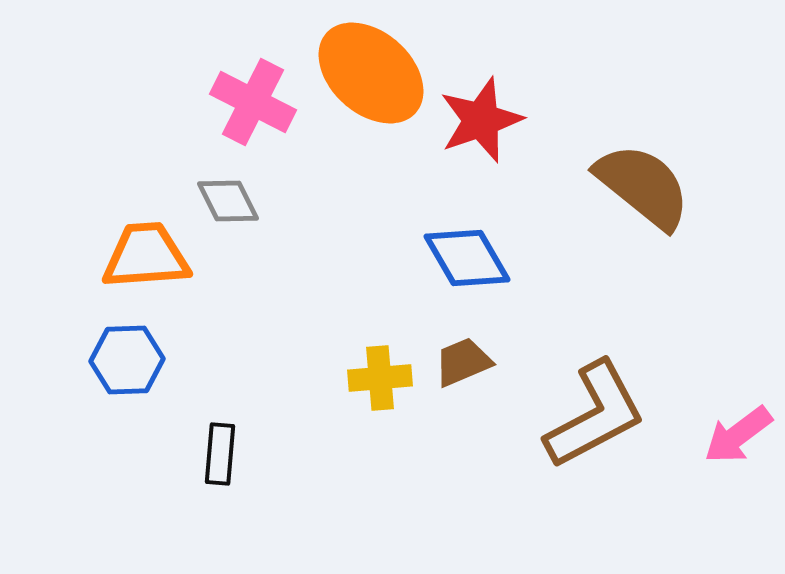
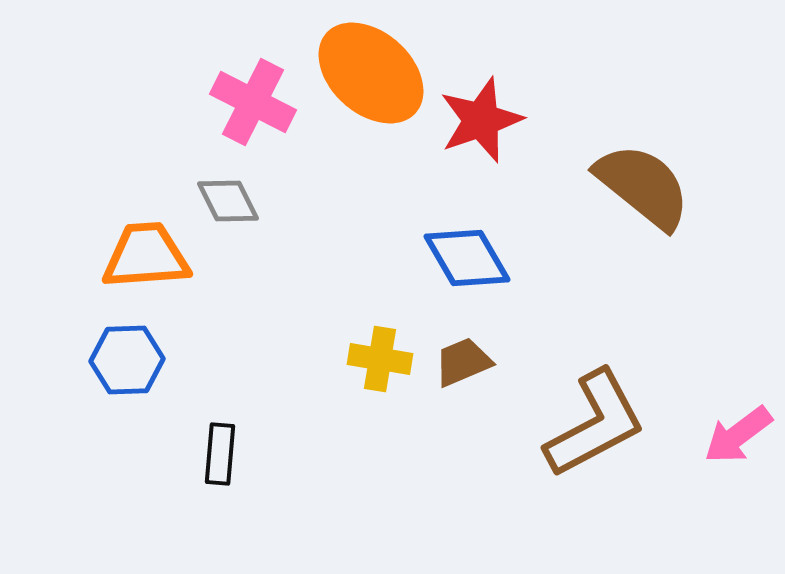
yellow cross: moved 19 px up; rotated 14 degrees clockwise
brown L-shape: moved 9 px down
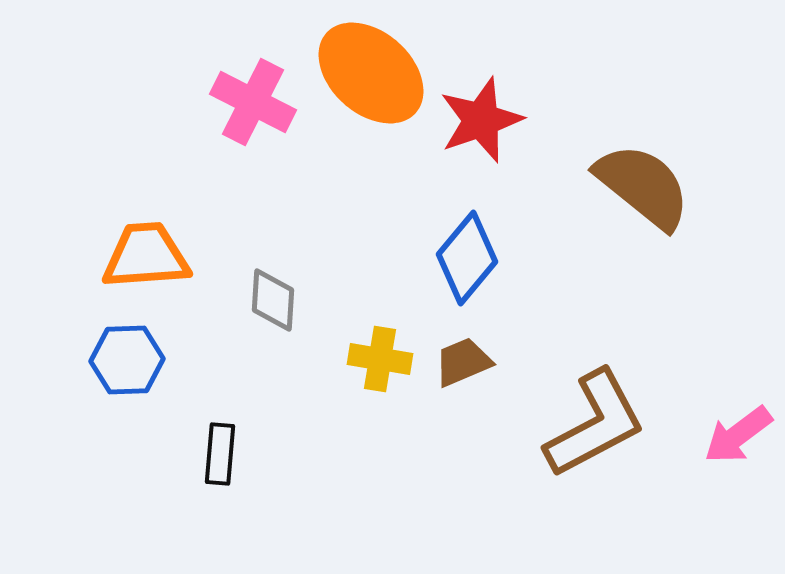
gray diamond: moved 45 px right, 99 px down; rotated 30 degrees clockwise
blue diamond: rotated 70 degrees clockwise
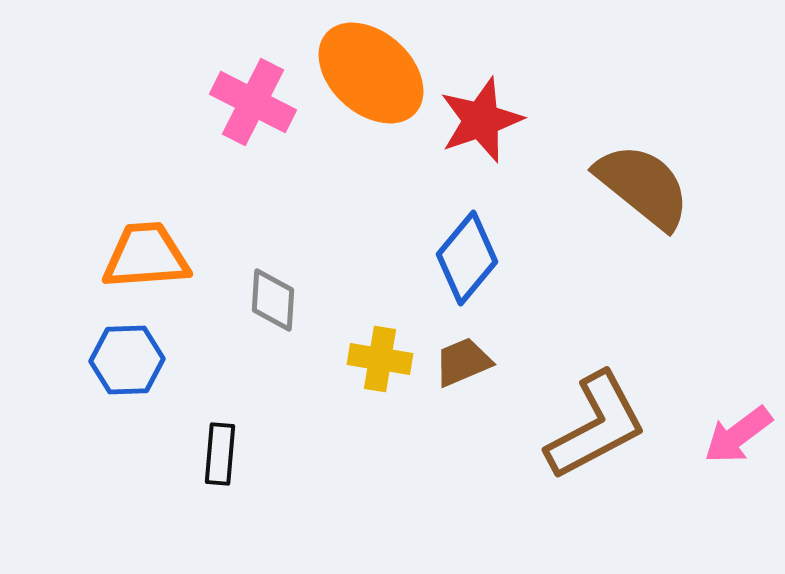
brown L-shape: moved 1 px right, 2 px down
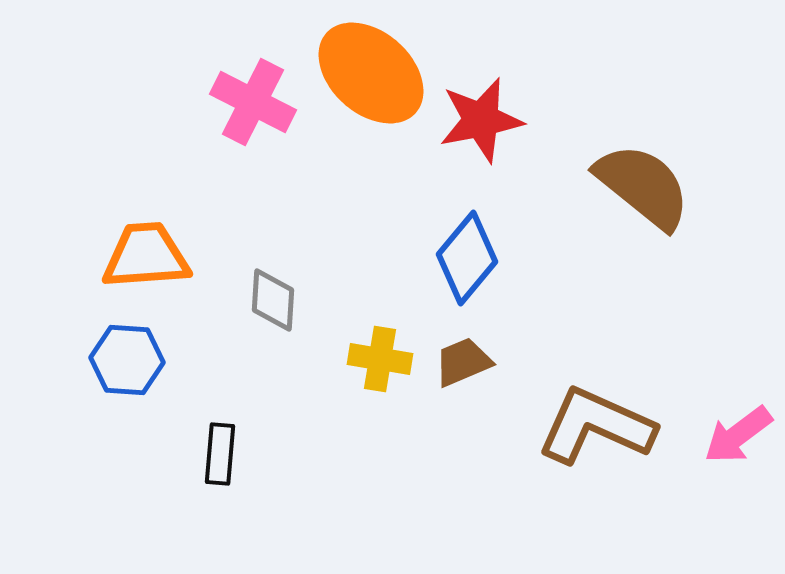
red star: rotated 8 degrees clockwise
blue hexagon: rotated 6 degrees clockwise
brown L-shape: rotated 128 degrees counterclockwise
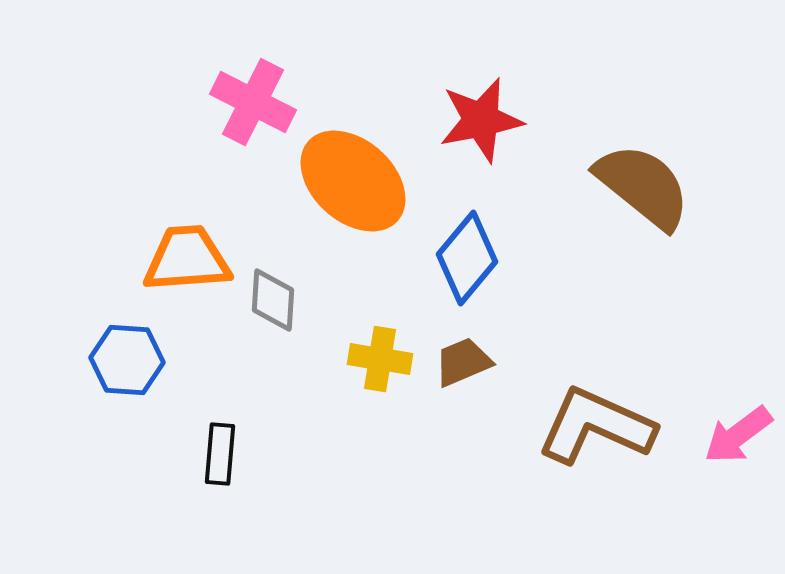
orange ellipse: moved 18 px left, 108 px down
orange trapezoid: moved 41 px right, 3 px down
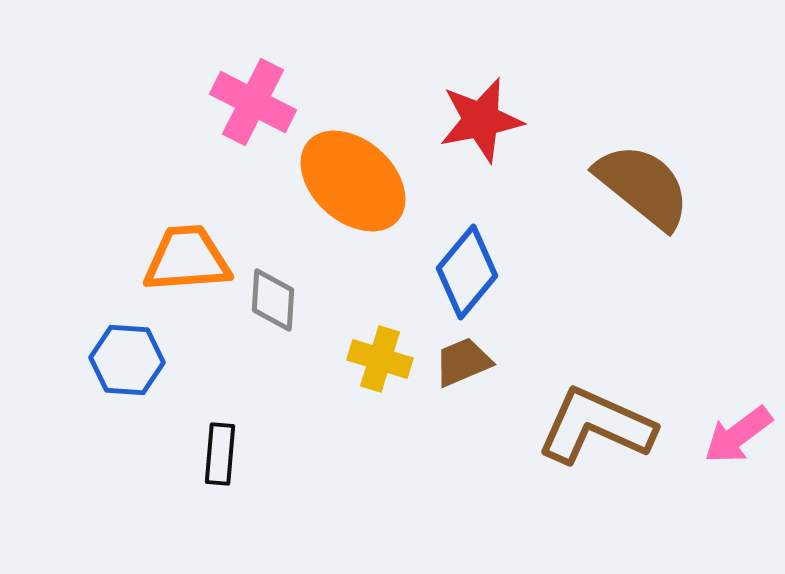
blue diamond: moved 14 px down
yellow cross: rotated 8 degrees clockwise
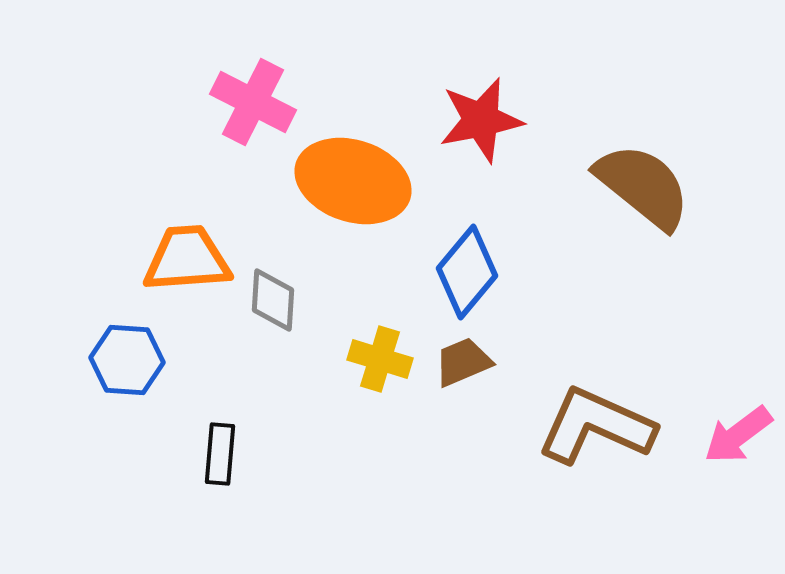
orange ellipse: rotated 24 degrees counterclockwise
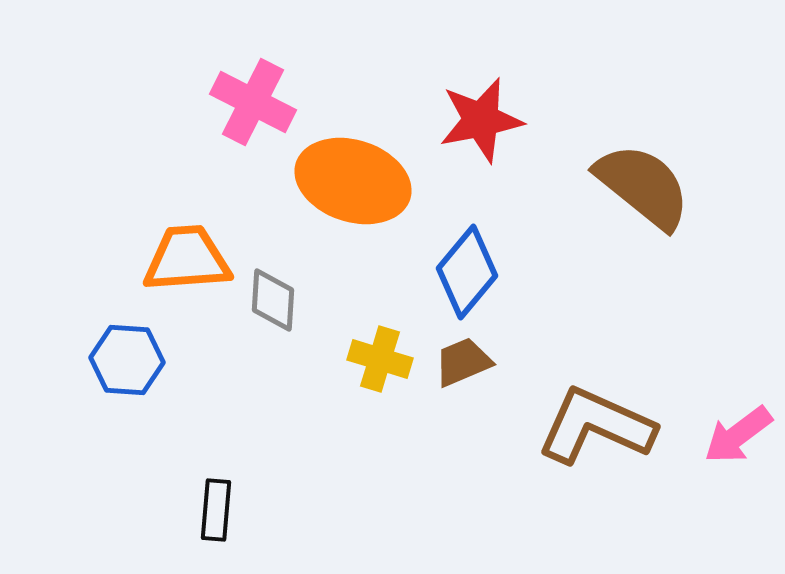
black rectangle: moved 4 px left, 56 px down
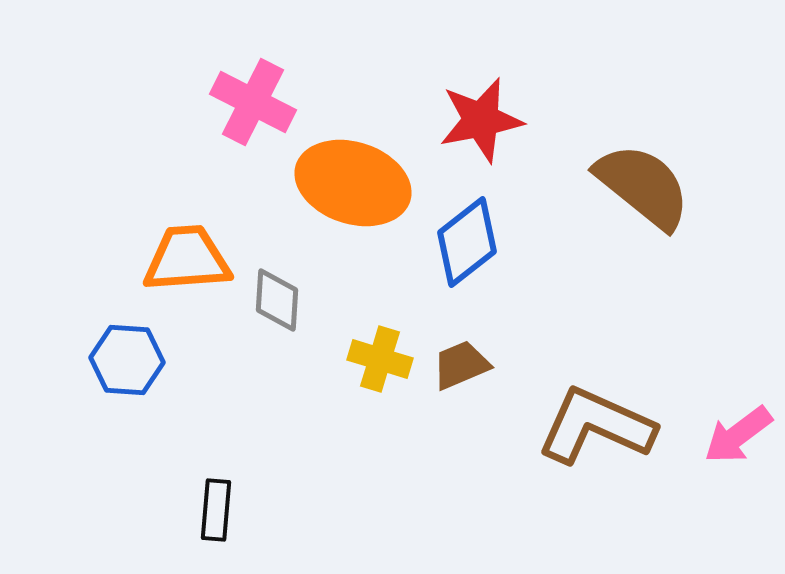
orange ellipse: moved 2 px down
blue diamond: moved 30 px up; rotated 12 degrees clockwise
gray diamond: moved 4 px right
brown trapezoid: moved 2 px left, 3 px down
